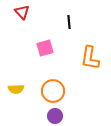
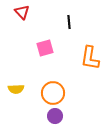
orange circle: moved 2 px down
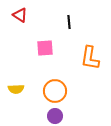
red triangle: moved 2 px left, 3 px down; rotated 14 degrees counterclockwise
pink square: rotated 12 degrees clockwise
orange circle: moved 2 px right, 2 px up
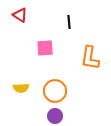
yellow semicircle: moved 5 px right, 1 px up
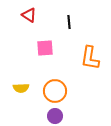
red triangle: moved 9 px right
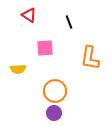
black line: rotated 16 degrees counterclockwise
yellow semicircle: moved 3 px left, 19 px up
purple circle: moved 1 px left, 3 px up
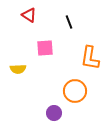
orange circle: moved 20 px right
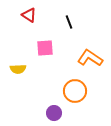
orange L-shape: rotated 115 degrees clockwise
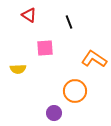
orange L-shape: moved 4 px right, 1 px down
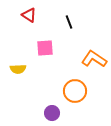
purple circle: moved 2 px left
